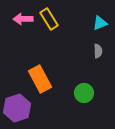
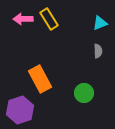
purple hexagon: moved 3 px right, 2 px down
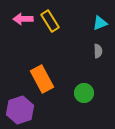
yellow rectangle: moved 1 px right, 2 px down
orange rectangle: moved 2 px right
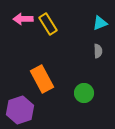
yellow rectangle: moved 2 px left, 3 px down
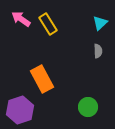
pink arrow: moved 2 px left; rotated 36 degrees clockwise
cyan triangle: rotated 21 degrees counterclockwise
green circle: moved 4 px right, 14 px down
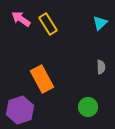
gray semicircle: moved 3 px right, 16 px down
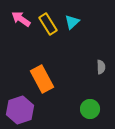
cyan triangle: moved 28 px left, 1 px up
green circle: moved 2 px right, 2 px down
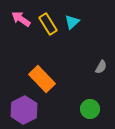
gray semicircle: rotated 32 degrees clockwise
orange rectangle: rotated 16 degrees counterclockwise
purple hexagon: moved 4 px right; rotated 8 degrees counterclockwise
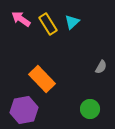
purple hexagon: rotated 16 degrees clockwise
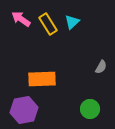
orange rectangle: rotated 48 degrees counterclockwise
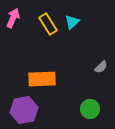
pink arrow: moved 8 px left, 1 px up; rotated 78 degrees clockwise
gray semicircle: rotated 16 degrees clockwise
